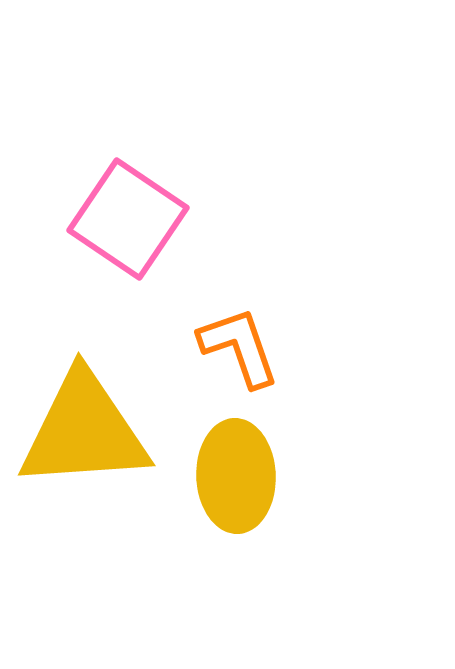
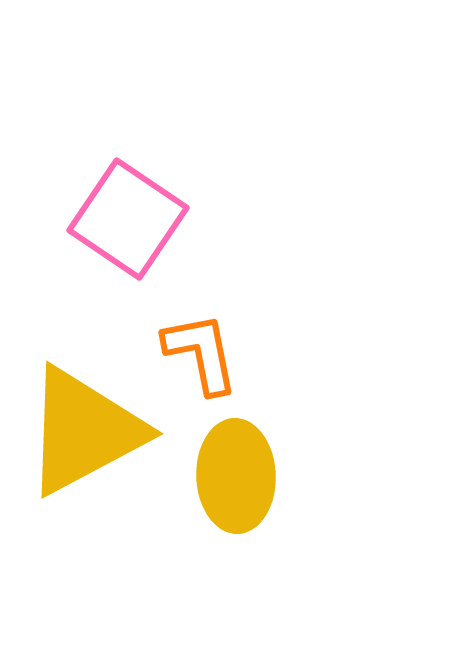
orange L-shape: moved 38 px left, 6 px down; rotated 8 degrees clockwise
yellow triangle: rotated 24 degrees counterclockwise
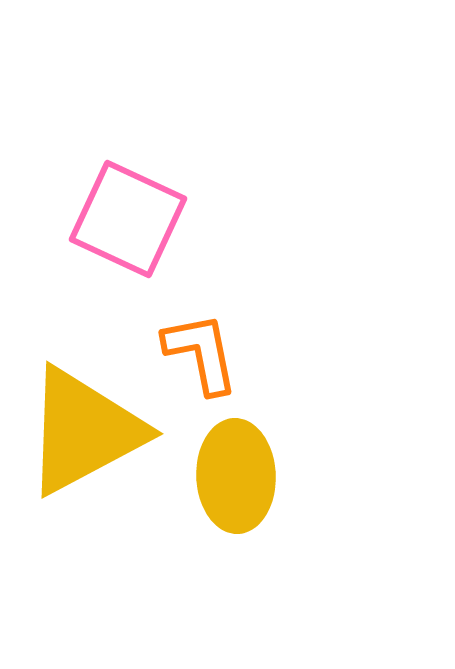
pink square: rotated 9 degrees counterclockwise
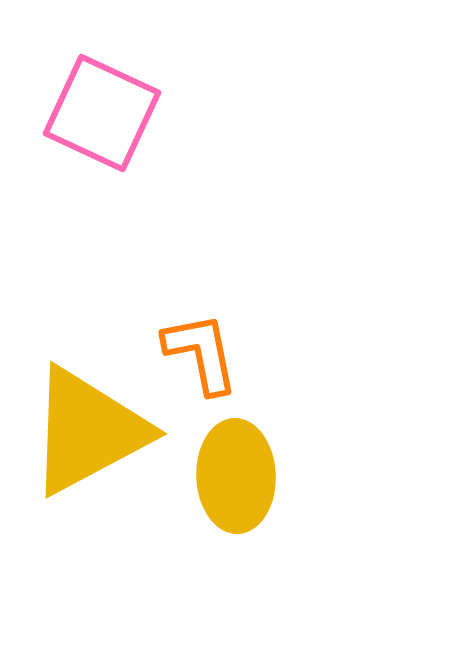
pink square: moved 26 px left, 106 px up
yellow triangle: moved 4 px right
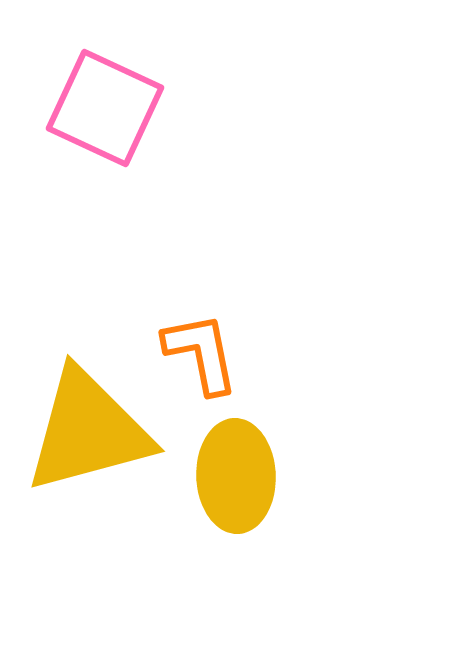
pink square: moved 3 px right, 5 px up
yellow triangle: rotated 13 degrees clockwise
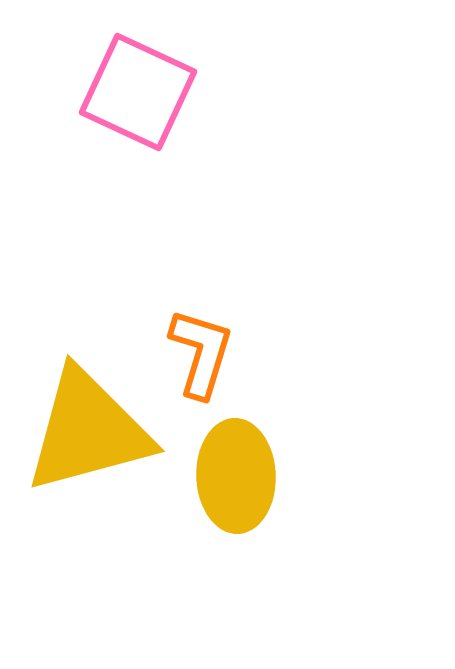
pink square: moved 33 px right, 16 px up
orange L-shape: rotated 28 degrees clockwise
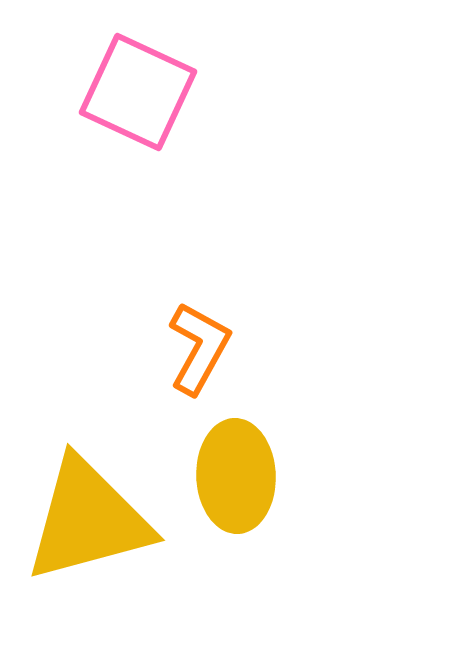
orange L-shape: moved 2 px left, 5 px up; rotated 12 degrees clockwise
yellow triangle: moved 89 px down
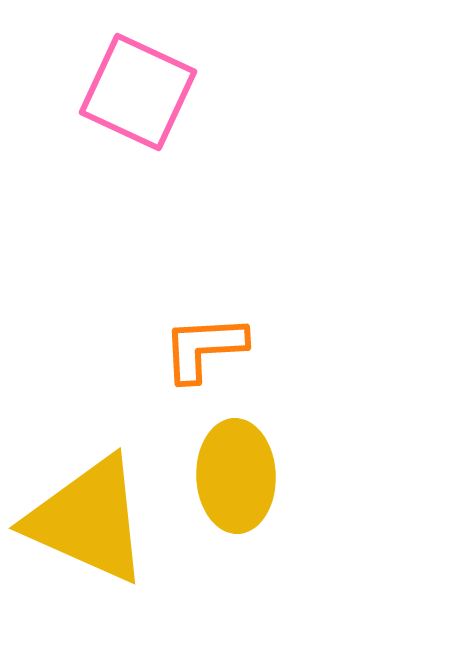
orange L-shape: moved 5 px right; rotated 122 degrees counterclockwise
yellow triangle: rotated 39 degrees clockwise
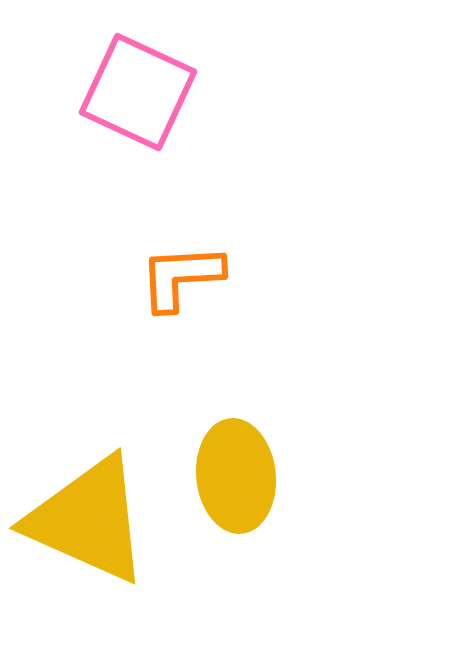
orange L-shape: moved 23 px left, 71 px up
yellow ellipse: rotated 4 degrees counterclockwise
